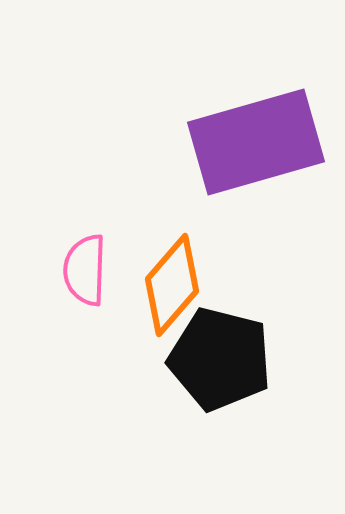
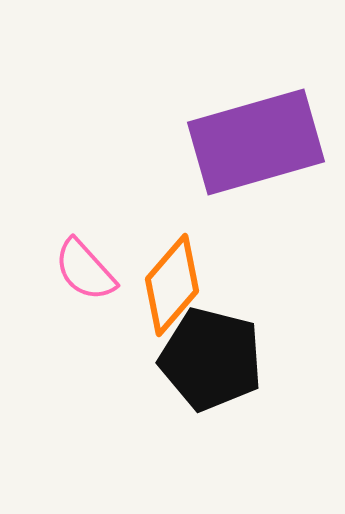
pink semicircle: rotated 44 degrees counterclockwise
black pentagon: moved 9 px left
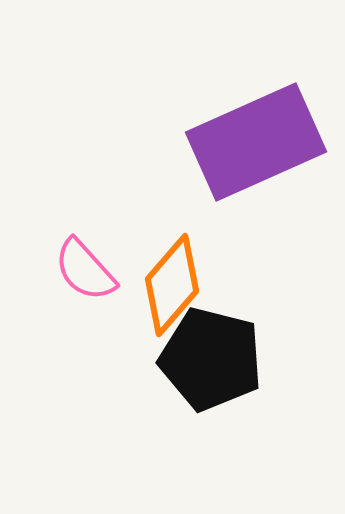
purple rectangle: rotated 8 degrees counterclockwise
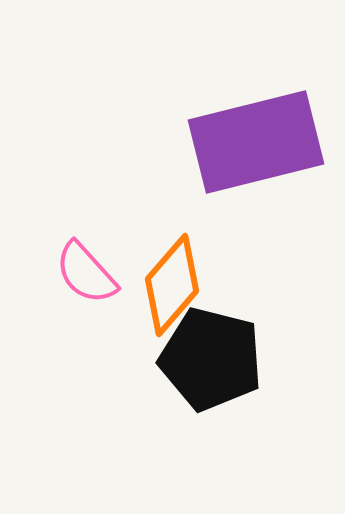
purple rectangle: rotated 10 degrees clockwise
pink semicircle: moved 1 px right, 3 px down
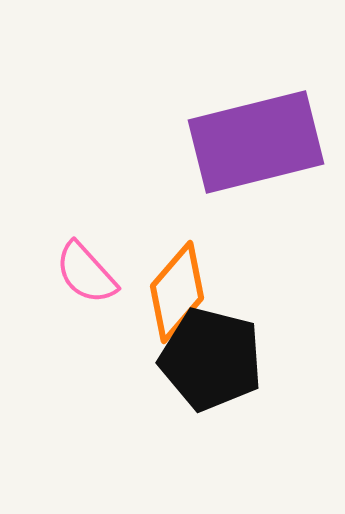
orange diamond: moved 5 px right, 7 px down
